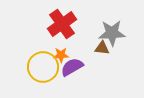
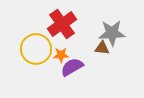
yellow circle: moved 7 px left, 18 px up
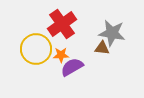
gray star: rotated 12 degrees clockwise
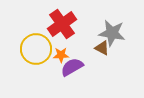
brown triangle: rotated 21 degrees clockwise
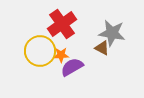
yellow circle: moved 4 px right, 2 px down
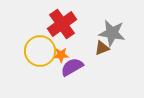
brown triangle: rotated 49 degrees counterclockwise
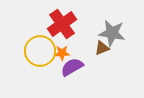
orange star: moved 1 px right, 2 px up
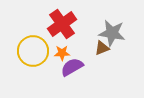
yellow circle: moved 7 px left
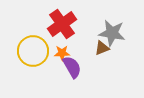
purple semicircle: rotated 90 degrees clockwise
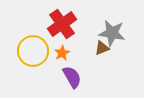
orange star: rotated 28 degrees counterclockwise
purple semicircle: moved 10 px down
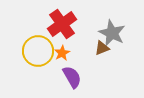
gray star: rotated 16 degrees clockwise
yellow circle: moved 5 px right
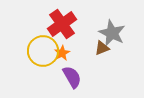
yellow circle: moved 5 px right
